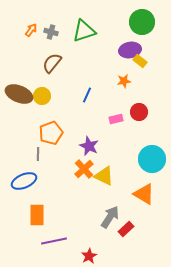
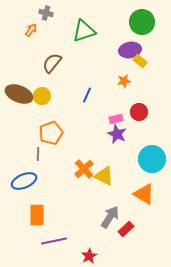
gray cross: moved 5 px left, 19 px up
purple star: moved 28 px right, 12 px up
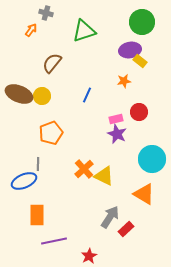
gray line: moved 10 px down
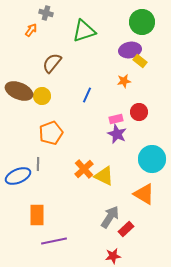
brown ellipse: moved 3 px up
blue ellipse: moved 6 px left, 5 px up
red star: moved 24 px right; rotated 21 degrees clockwise
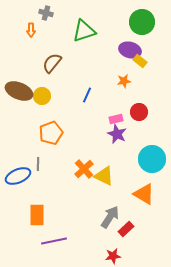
orange arrow: rotated 144 degrees clockwise
purple ellipse: rotated 25 degrees clockwise
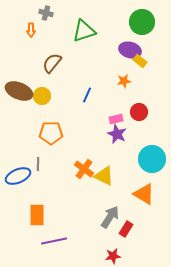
orange pentagon: rotated 20 degrees clockwise
orange cross: rotated 12 degrees counterclockwise
red rectangle: rotated 14 degrees counterclockwise
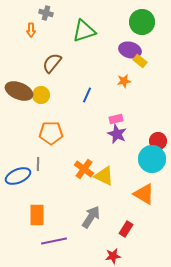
yellow circle: moved 1 px left, 1 px up
red circle: moved 19 px right, 29 px down
gray arrow: moved 19 px left
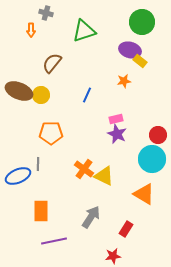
red circle: moved 6 px up
orange rectangle: moved 4 px right, 4 px up
